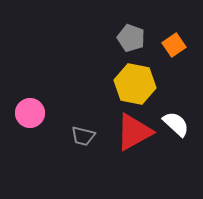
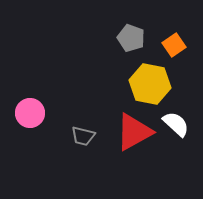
yellow hexagon: moved 15 px right
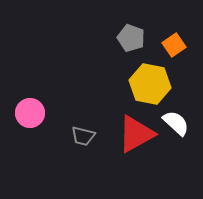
white semicircle: moved 1 px up
red triangle: moved 2 px right, 2 px down
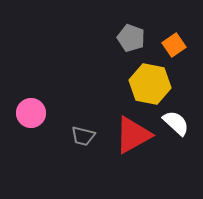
pink circle: moved 1 px right
red triangle: moved 3 px left, 1 px down
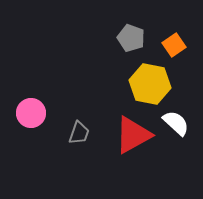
gray trapezoid: moved 4 px left, 3 px up; rotated 85 degrees counterclockwise
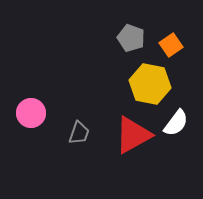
orange square: moved 3 px left
white semicircle: rotated 84 degrees clockwise
